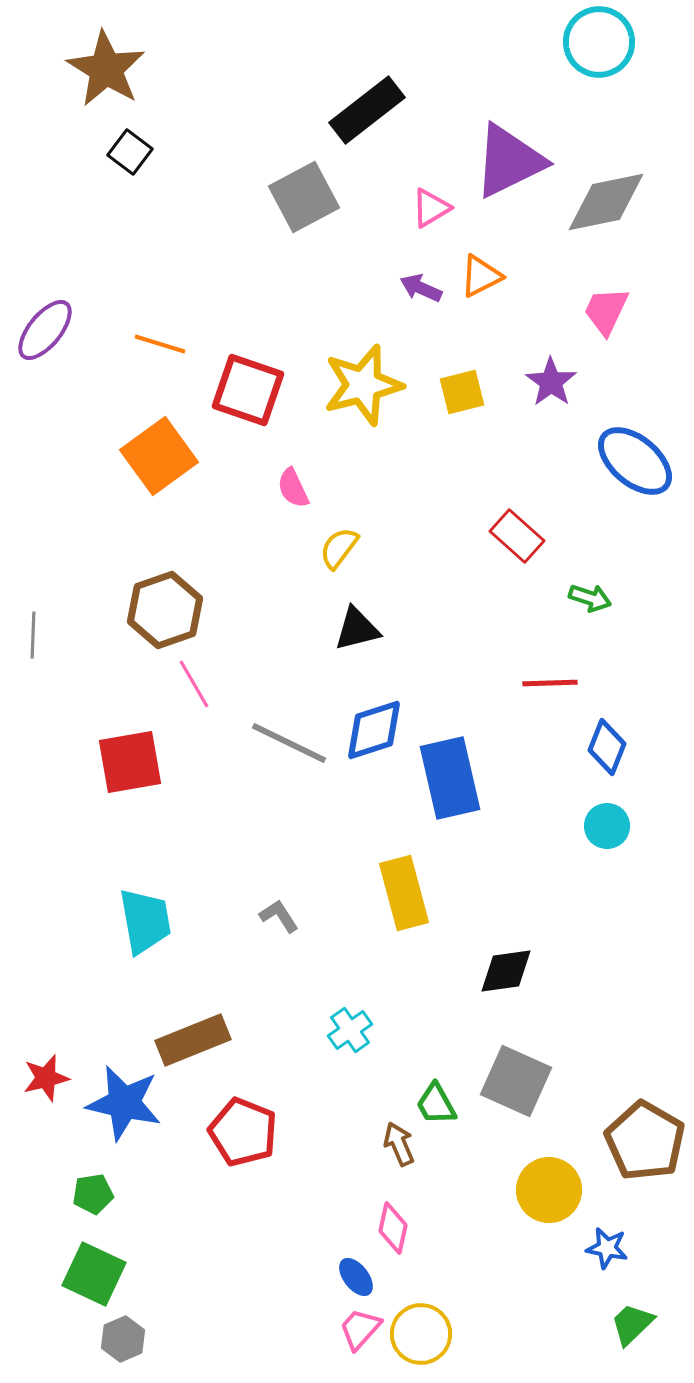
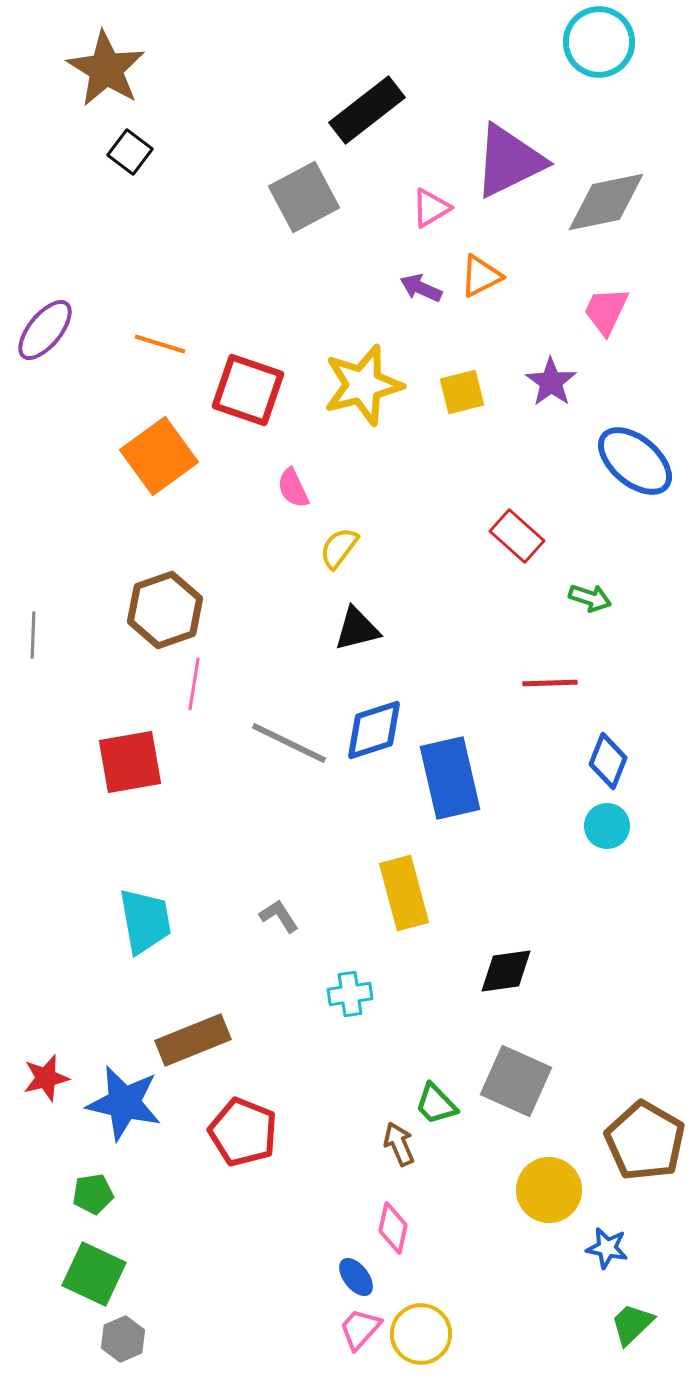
pink line at (194, 684): rotated 39 degrees clockwise
blue diamond at (607, 747): moved 1 px right, 14 px down
cyan cross at (350, 1030): moved 36 px up; rotated 27 degrees clockwise
green trapezoid at (436, 1104): rotated 15 degrees counterclockwise
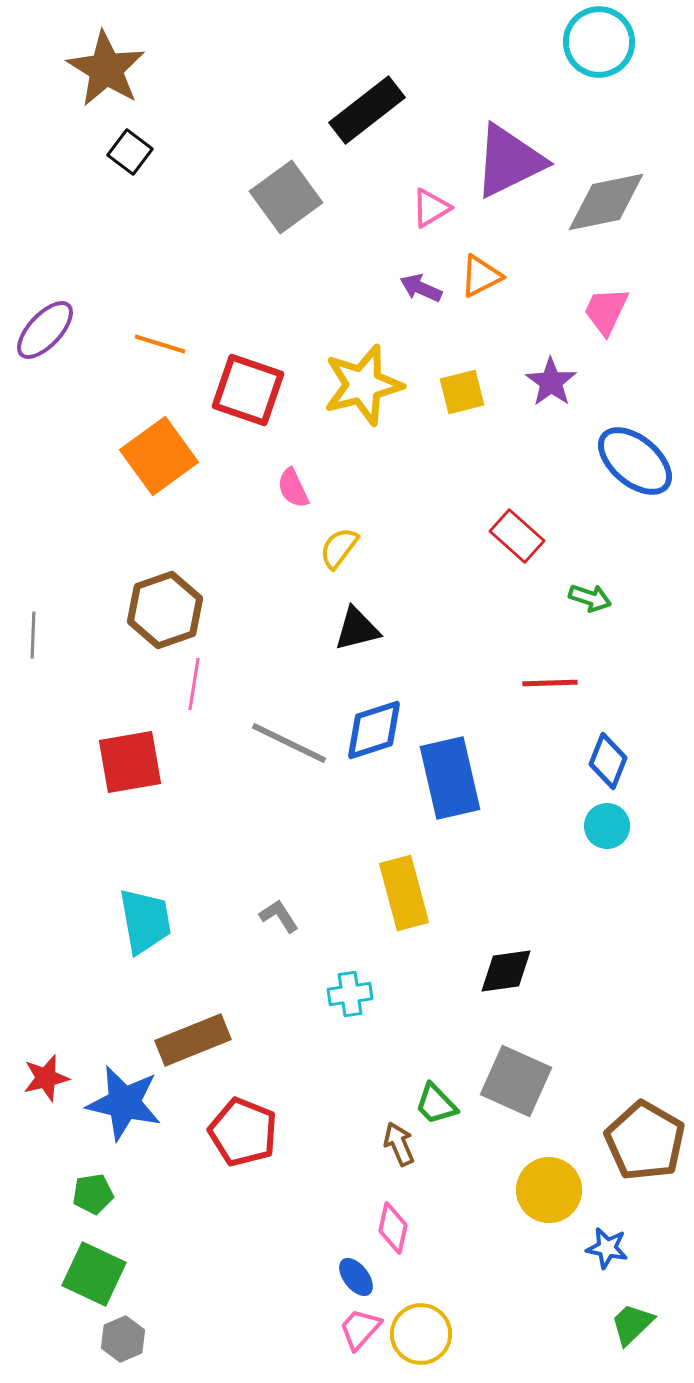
gray square at (304, 197): moved 18 px left; rotated 8 degrees counterclockwise
purple ellipse at (45, 330): rotated 4 degrees clockwise
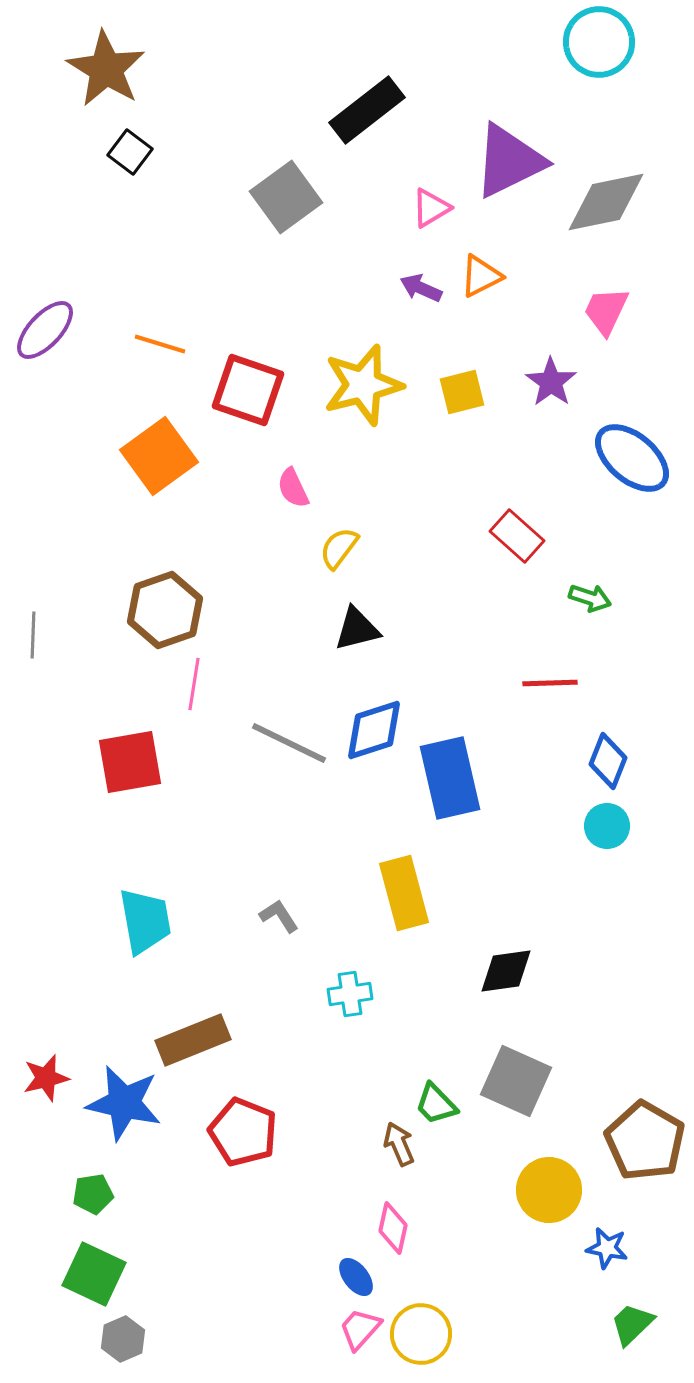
blue ellipse at (635, 461): moved 3 px left, 3 px up
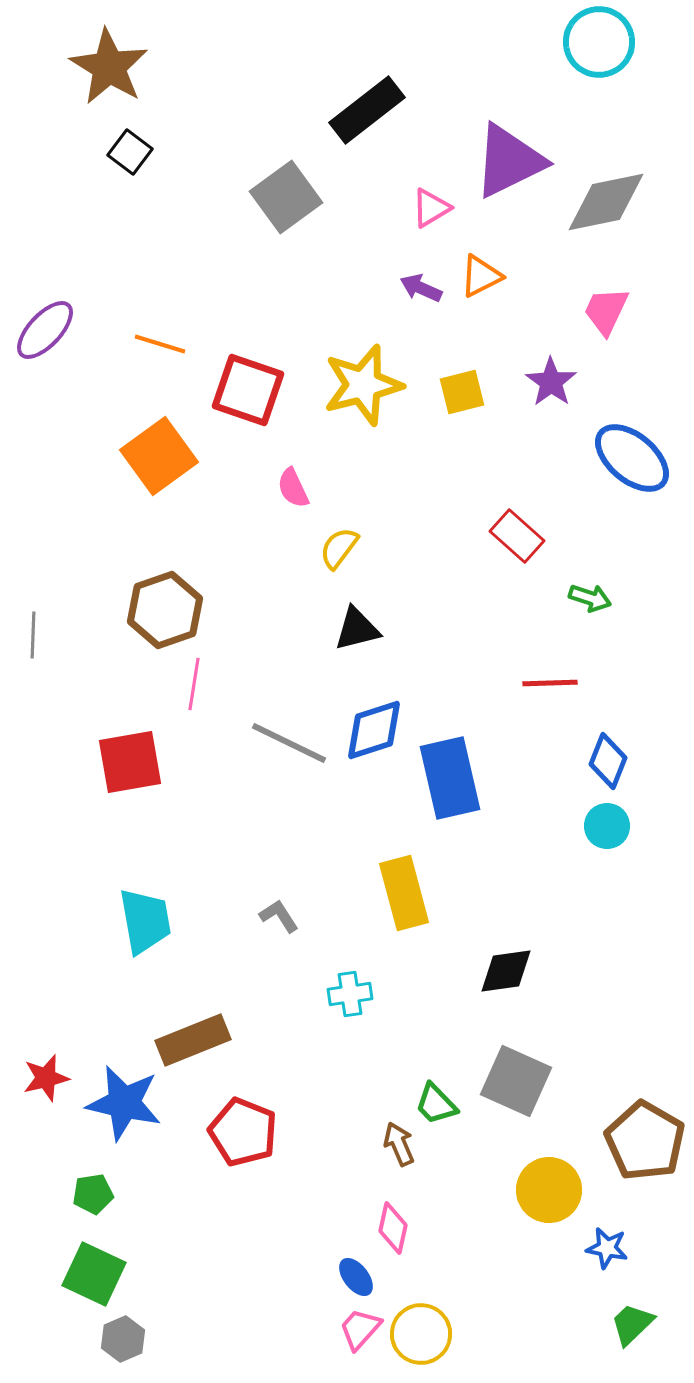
brown star at (106, 69): moved 3 px right, 2 px up
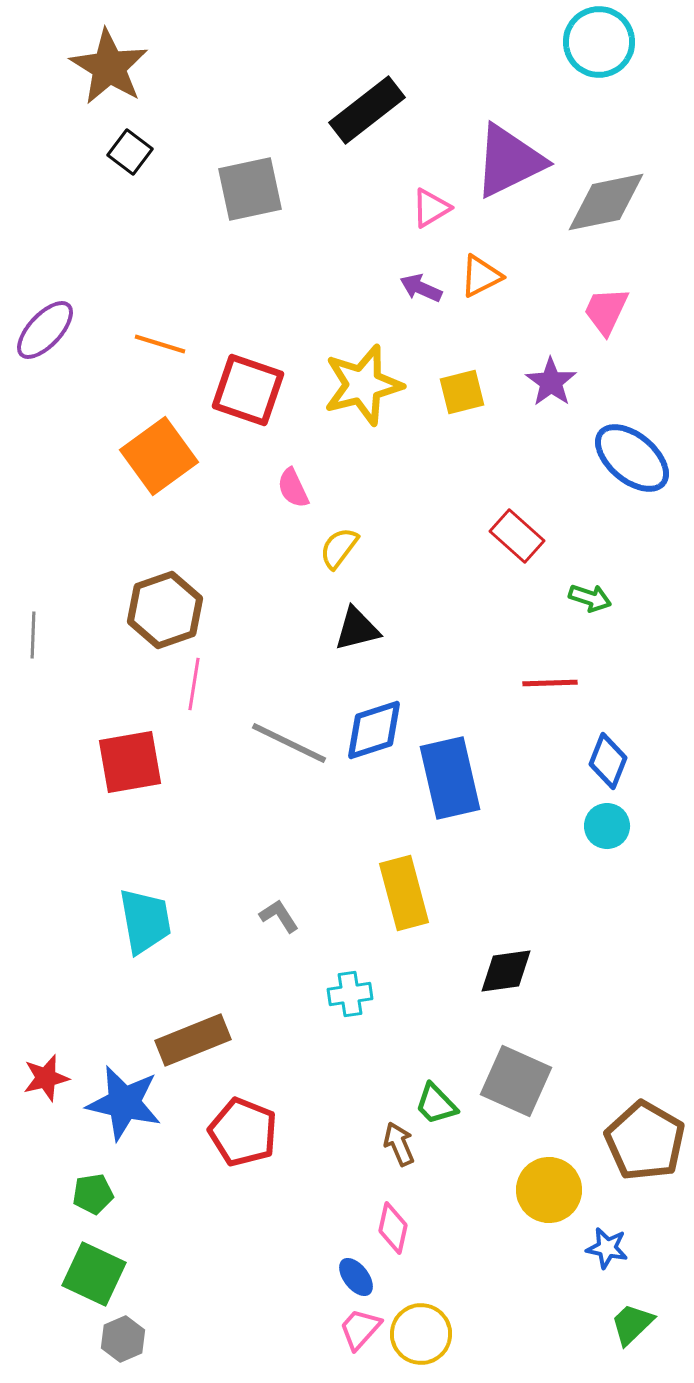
gray square at (286, 197): moved 36 px left, 8 px up; rotated 24 degrees clockwise
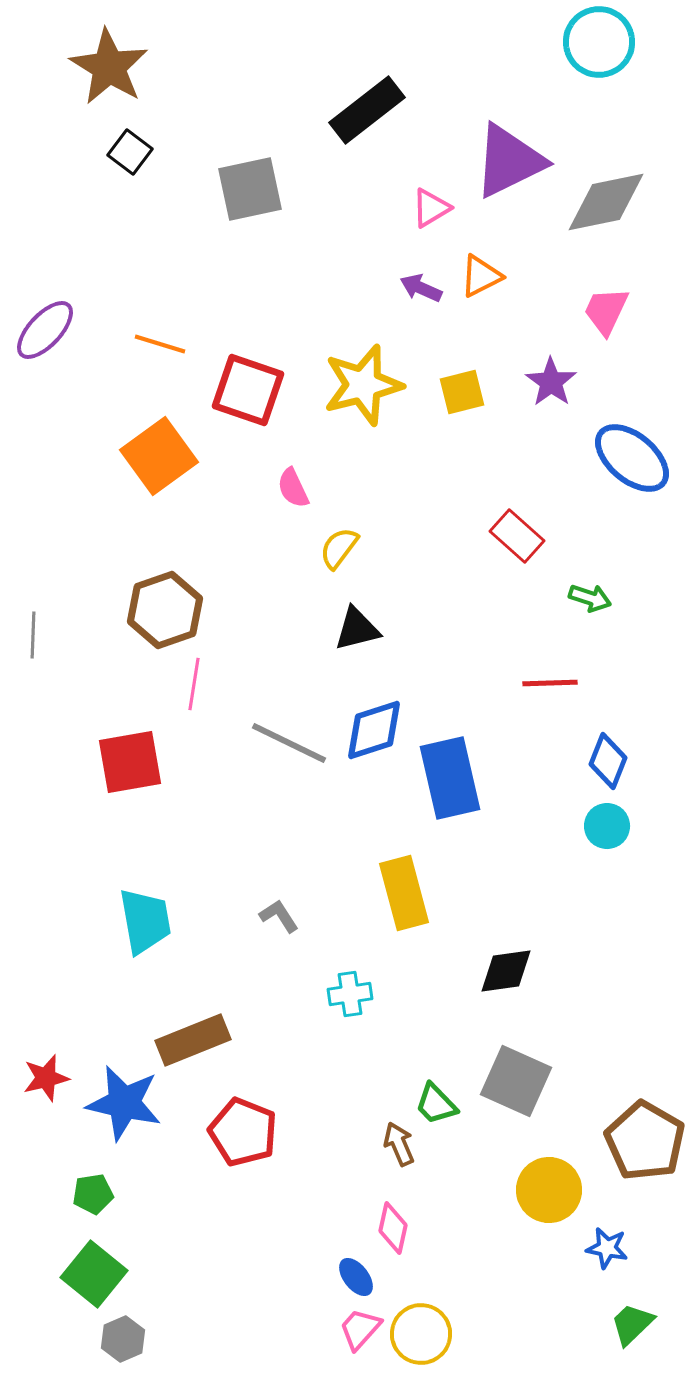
green square at (94, 1274): rotated 14 degrees clockwise
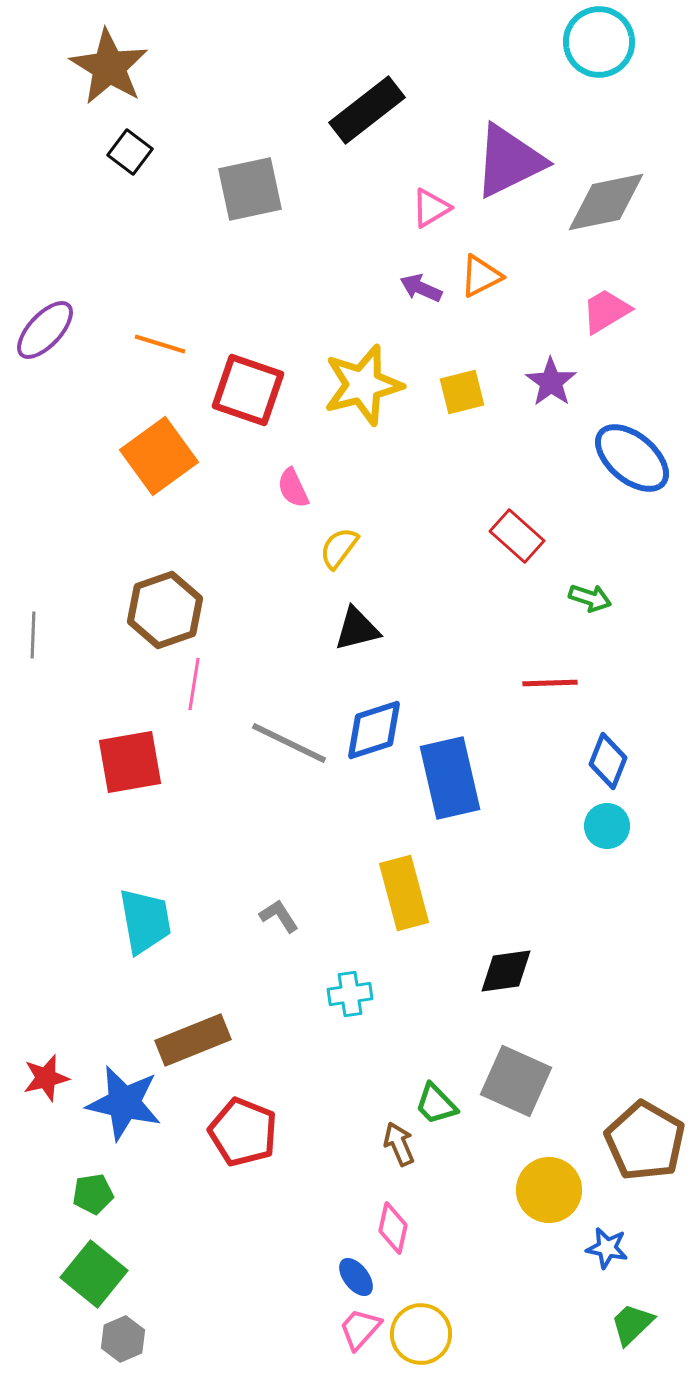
pink trapezoid at (606, 311): rotated 34 degrees clockwise
